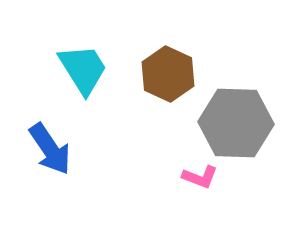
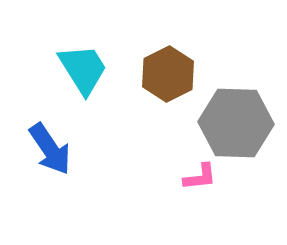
brown hexagon: rotated 8 degrees clockwise
pink L-shape: rotated 27 degrees counterclockwise
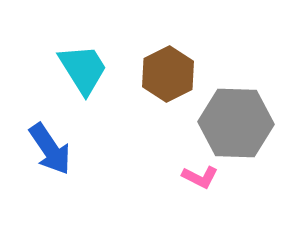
pink L-shape: rotated 33 degrees clockwise
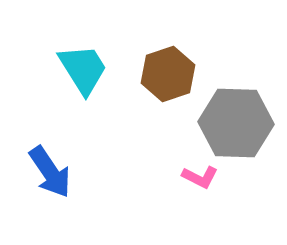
brown hexagon: rotated 8 degrees clockwise
blue arrow: moved 23 px down
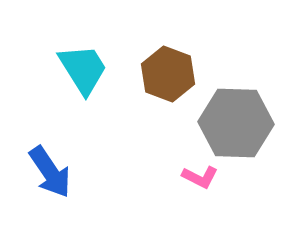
brown hexagon: rotated 20 degrees counterclockwise
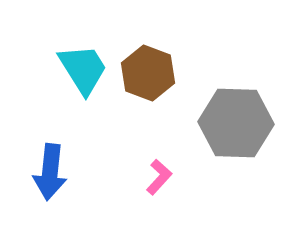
brown hexagon: moved 20 px left, 1 px up
blue arrow: rotated 40 degrees clockwise
pink L-shape: moved 41 px left; rotated 75 degrees counterclockwise
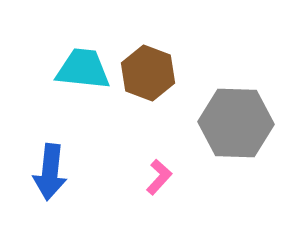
cyan trapezoid: rotated 52 degrees counterclockwise
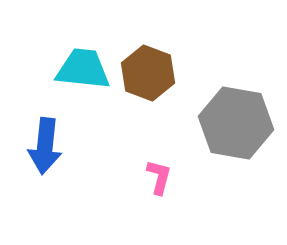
gray hexagon: rotated 8 degrees clockwise
blue arrow: moved 5 px left, 26 px up
pink L-shape: rotated 27 degrees counterclockwise
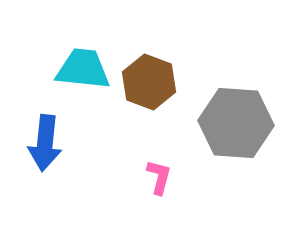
brown hexagon: moved 1 px right, 9 px down
gray hexagon: rotated 6 degrees counterclockwise
blue arrow: moved 3 px up
